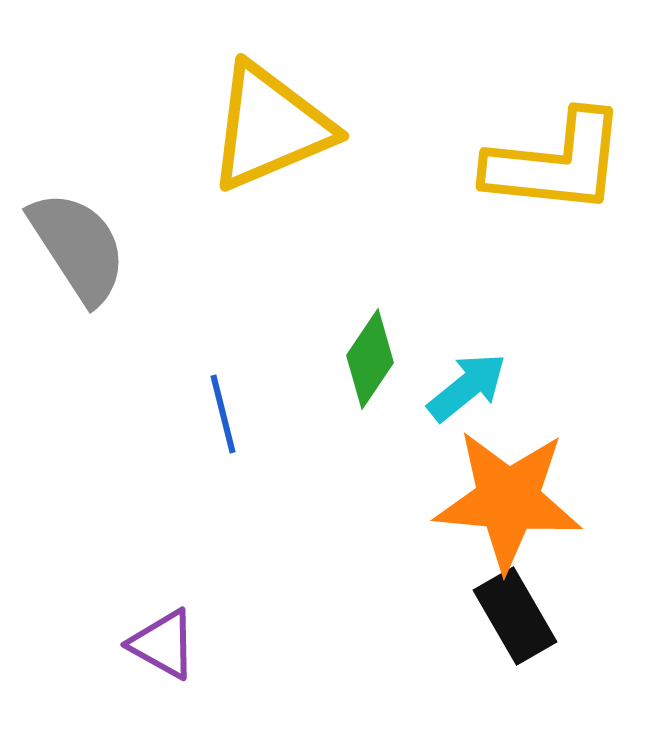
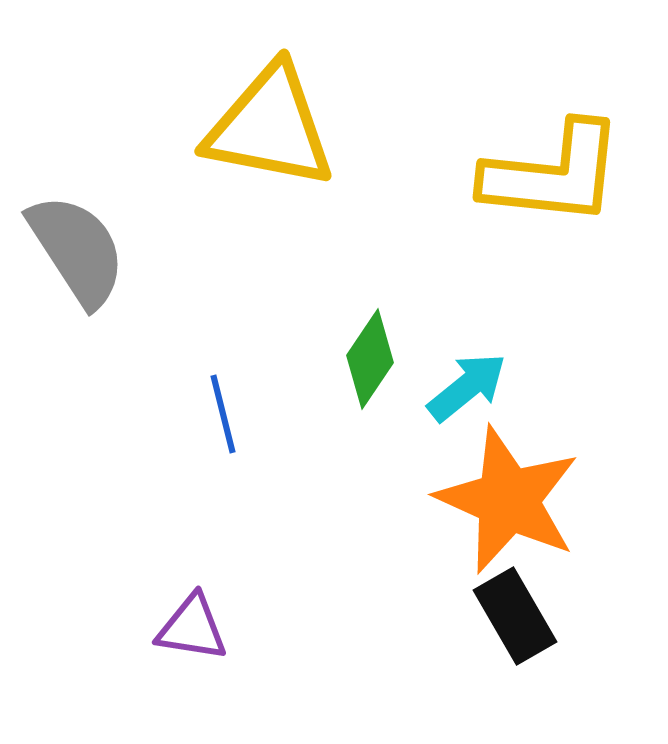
yellow triangle: rotated 34 degrees clockwise
yellow L-shape: moved 3 px left, 11 px down
gray semicircle: moved 1 px left, 3 px down
orange star: rotated 19 degrees clockwise
purple triangle: moved 29 px right, 16 px up; rotated 20 degrees counterclockwise
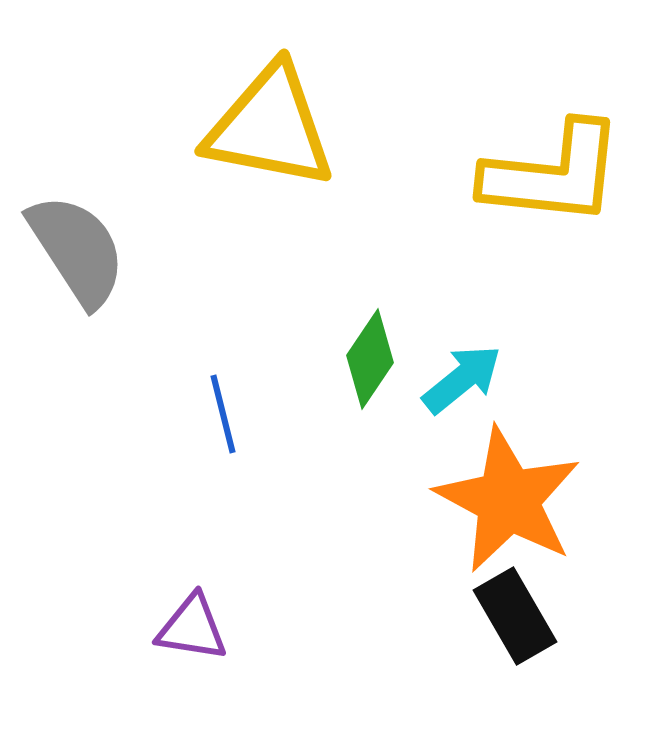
cyan arrow: moved 5 px left, 8 px up
orange star: rotated 4 degrees clockwise
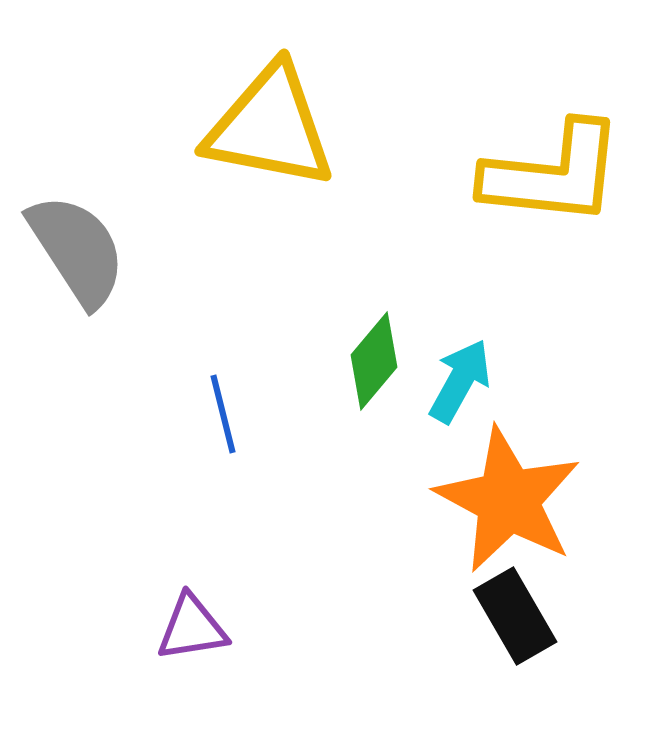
green diamond: moved 4 px right, 2 px down; rotated 6 degrees clockwise
cyan arrow: moved 2 px left, 2 px down; rotated 22 degrees counterclockwise
purple triangle: rotated 18 degrees counterclockwise
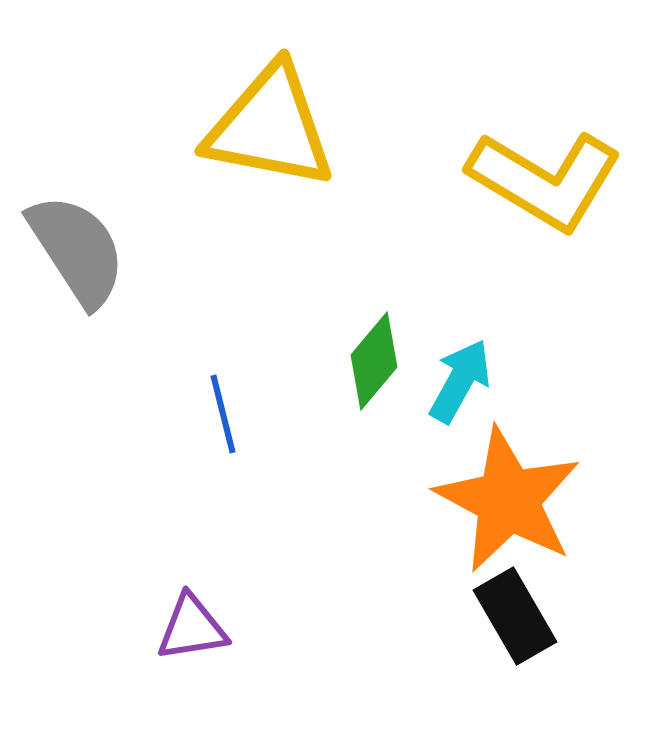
yellow L-shape: moved 8 px left, 6 px down; rotated 25 degrees clockwise
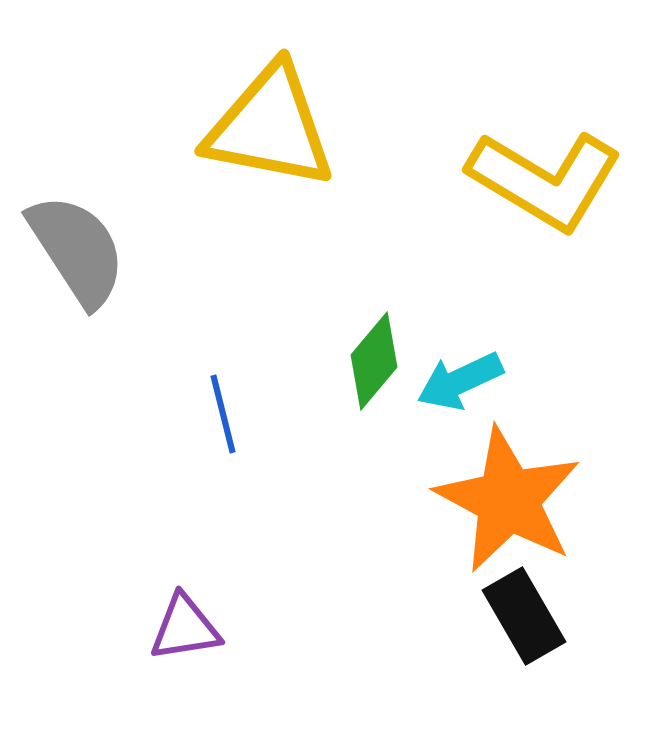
cyan arrow: rotated 144 degrees counterclockwise
black rectangle: moved 9 px right
purple triangle: moved 7 px left
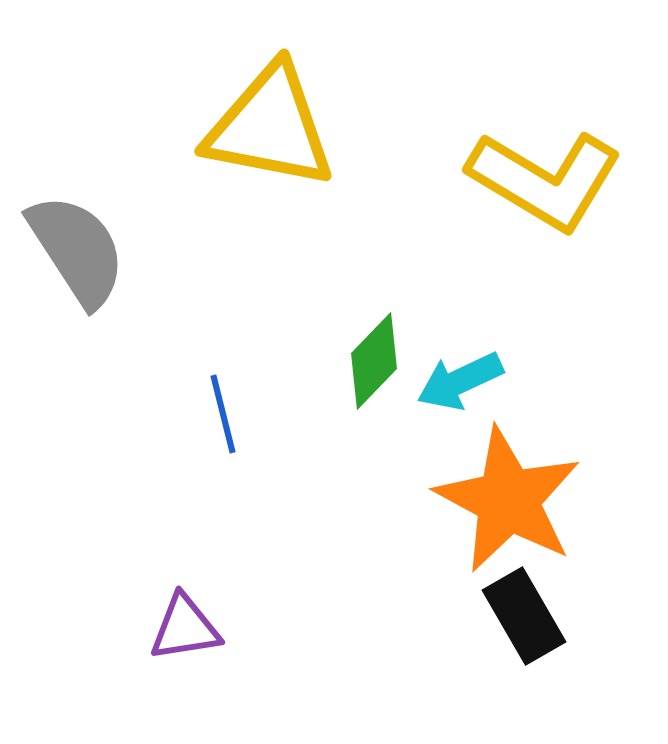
green diamond: rotated 4 degrees clockwise
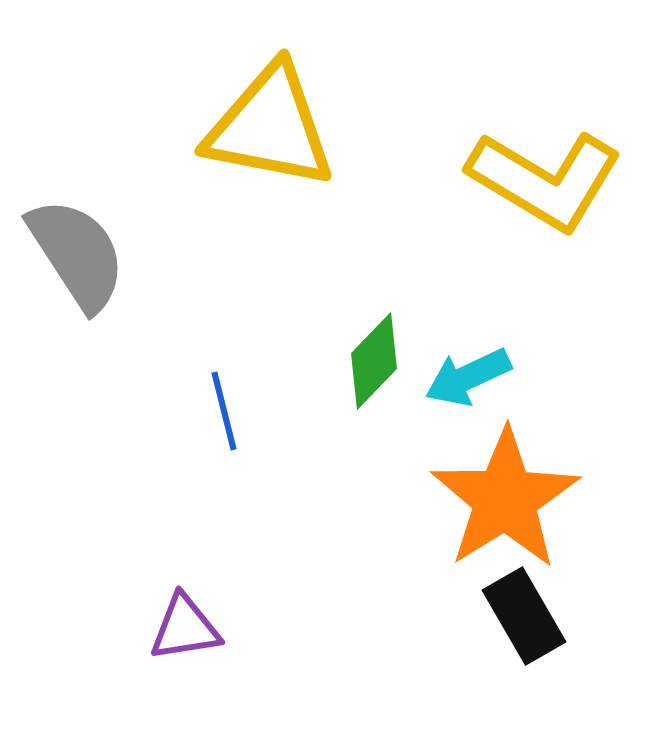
gray semicircle: moved 4 px down
cyan arrow: moved 8 px right, 4 px up
blue line: moved 1 px right, 3 px up
orange star: moved 3 px left, 1 px up; rotated 12 degrees clockwise
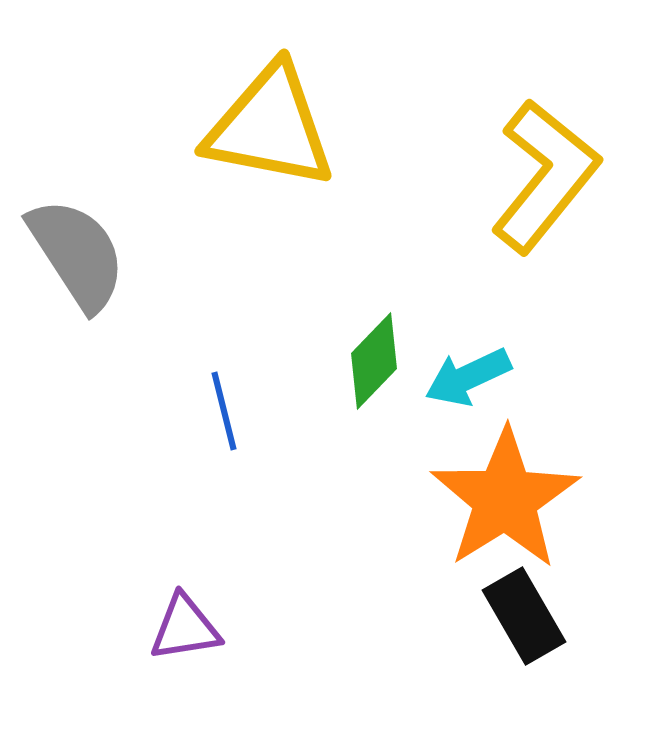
yellow L-shape: moved 4 px up; rotated 82 degrees counterclockwise
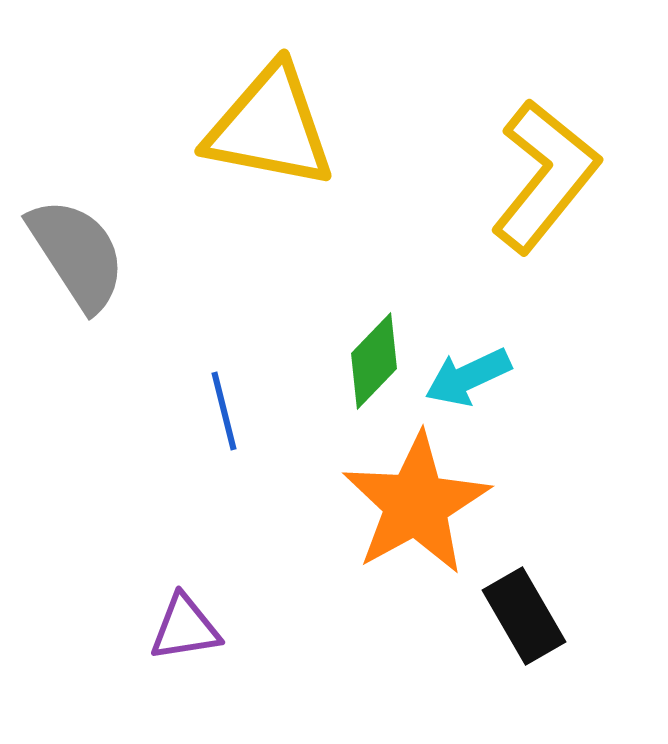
orange star: moved 89 px left, 5 px down; rotated 3 degrees clockwise
